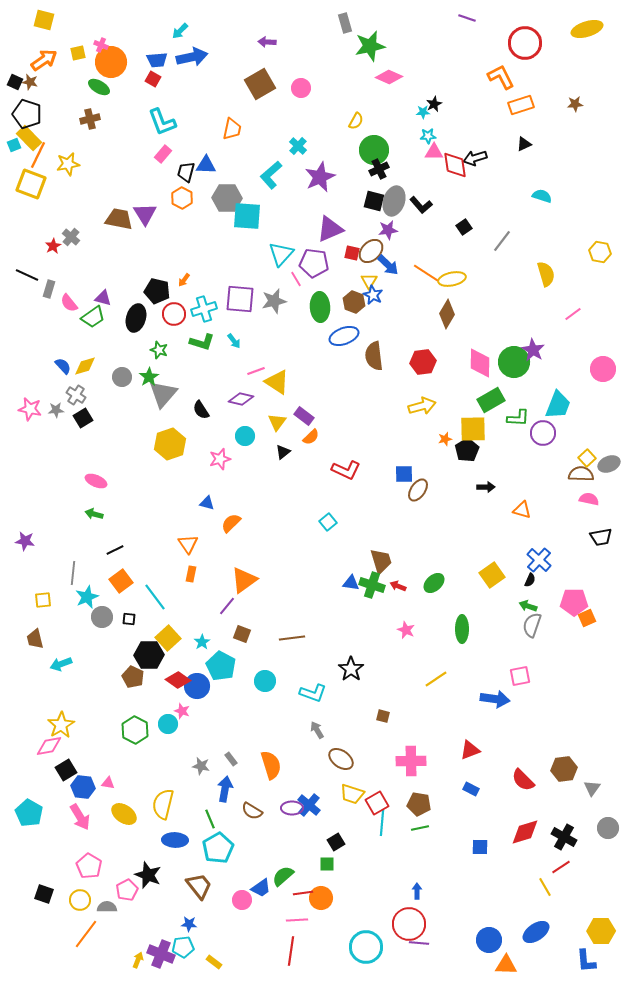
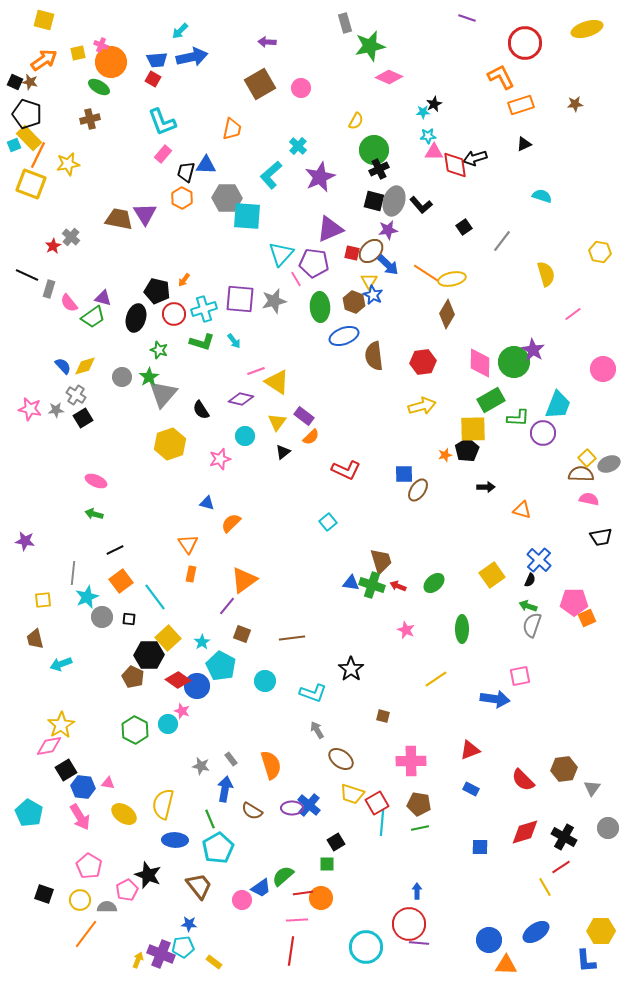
orange star at (445, 439): moved 16 px down
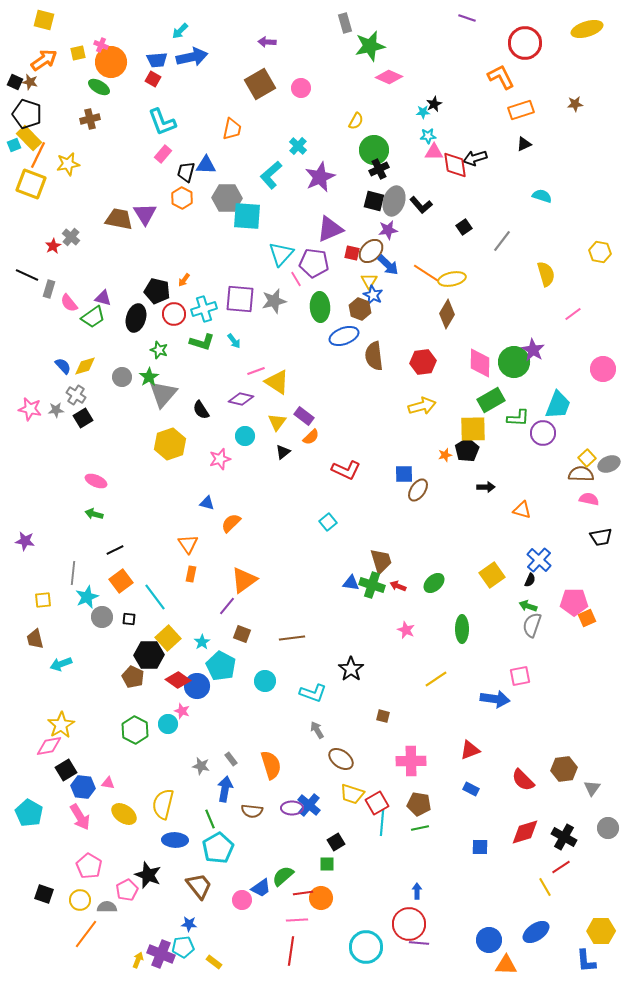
orange rectangle at (521, 105): moved 5 px down
brown hexagon at (354, 302): moved 6 px right, 7 px down
brown semicircle at (252, 811): rotated 25 degrees counterclockwise
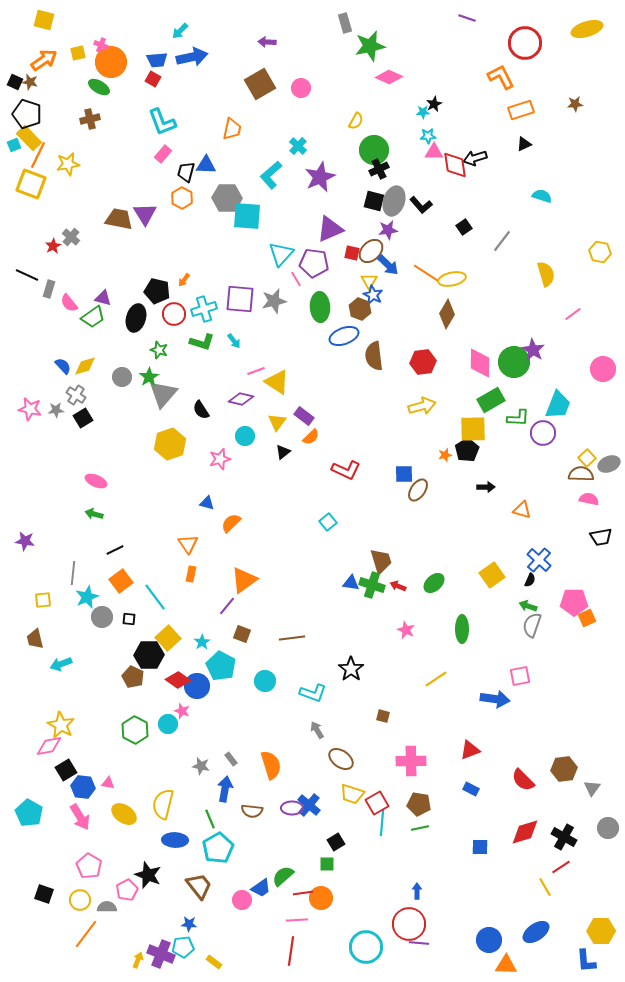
yellow star at (61, 725): rotated 12 degrees counterclockwise
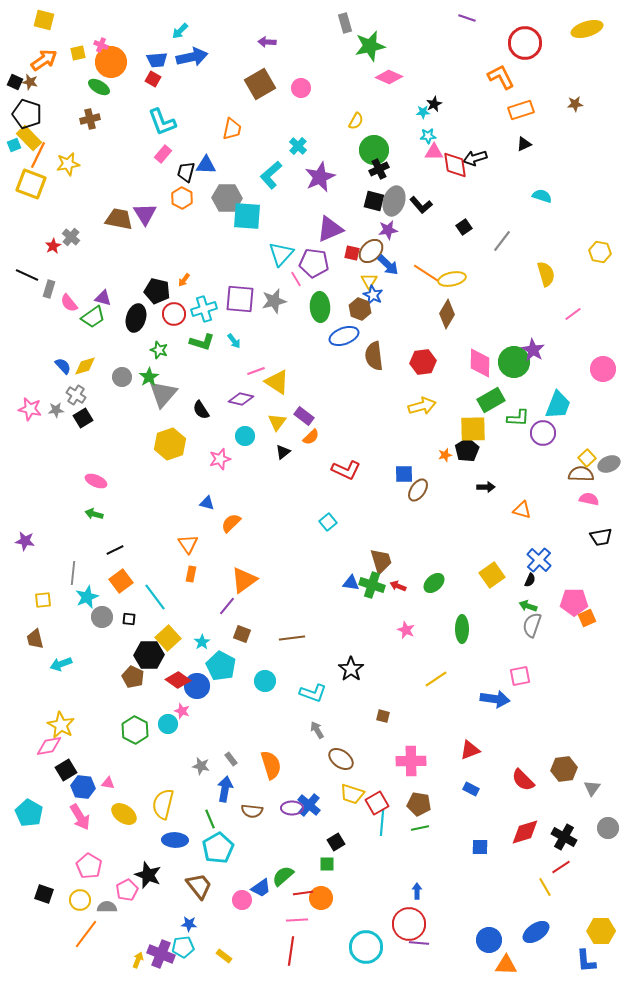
yellow rectangle at (214, 962): moved 10 px right, 6 px up
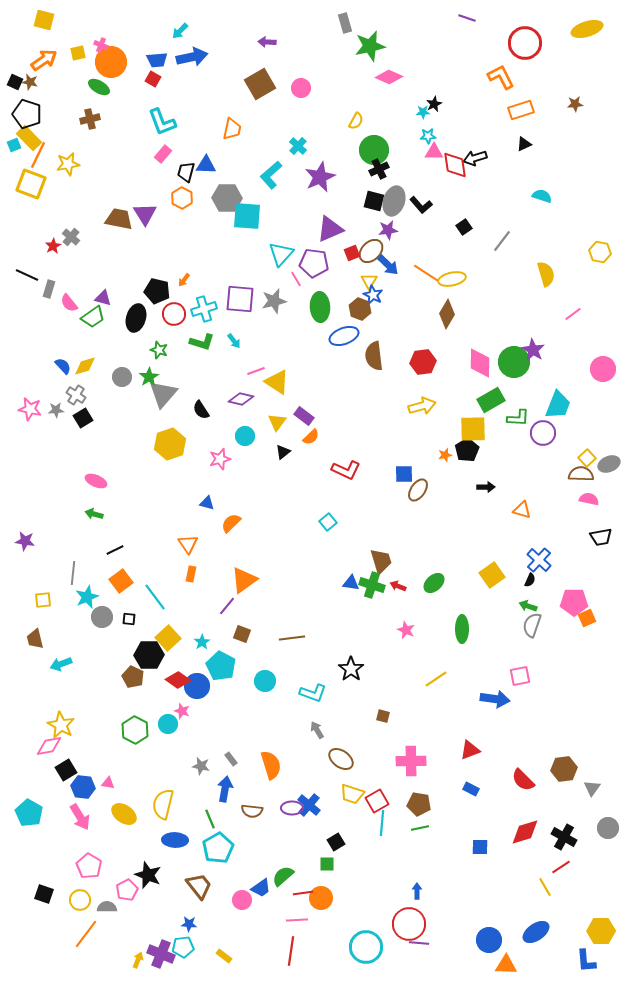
red square at (352, 253): rotated 35 degrees counterclockwise
red square at (377, 803): moved 2 px up
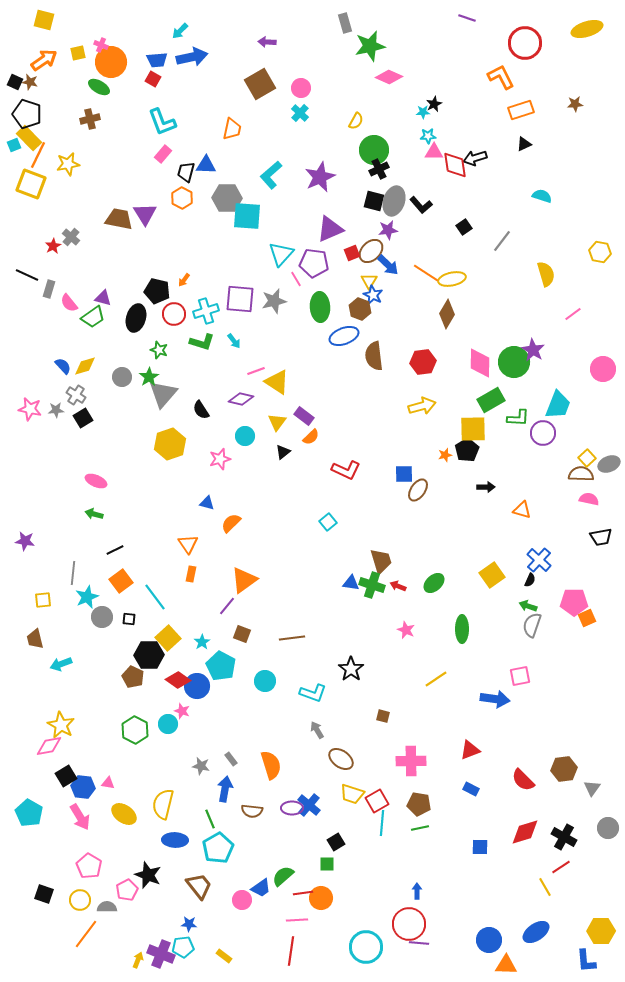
cyan cross at (298, 146): moved 2 px right, 33 px up
cyan cross at (204, 309): moved 2 px right, 2 px down
black square at (66, 770): moved 6 px down
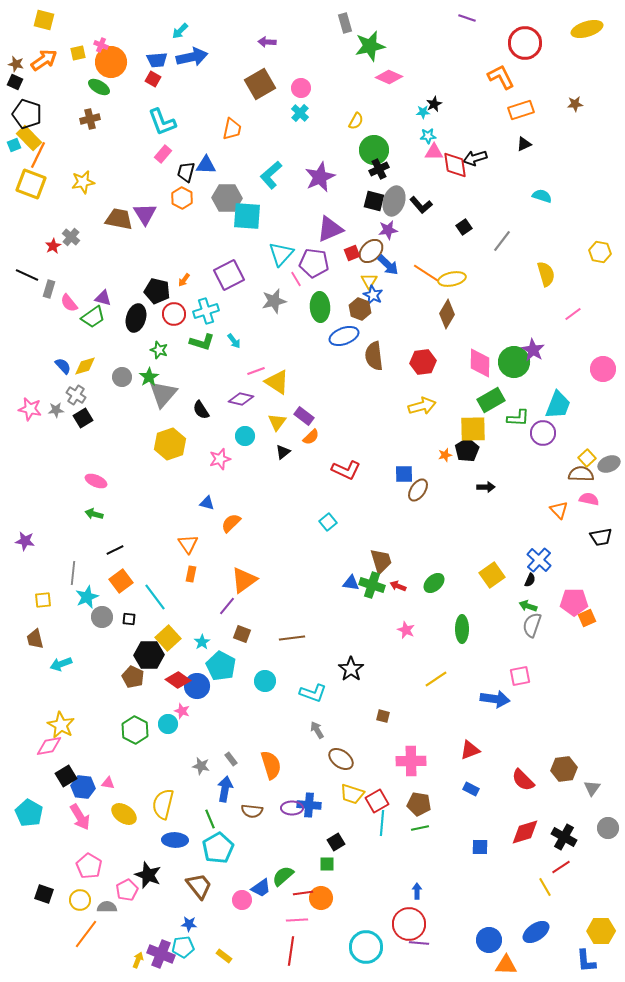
brown star at (30, 82): moved 14 px left, 18 px up
yellow star at (68, 164): moved 15 px right, 18 px down
purple square at (240, 299): moved 11 px left, 24 px up; rotated 32 degrees counterclockwise
orange triangle at (522, 510): moved 37 px right; rotated 30 degrees clockwise
blue cross at (309, 805): rotated 35 degrees counterclockwise
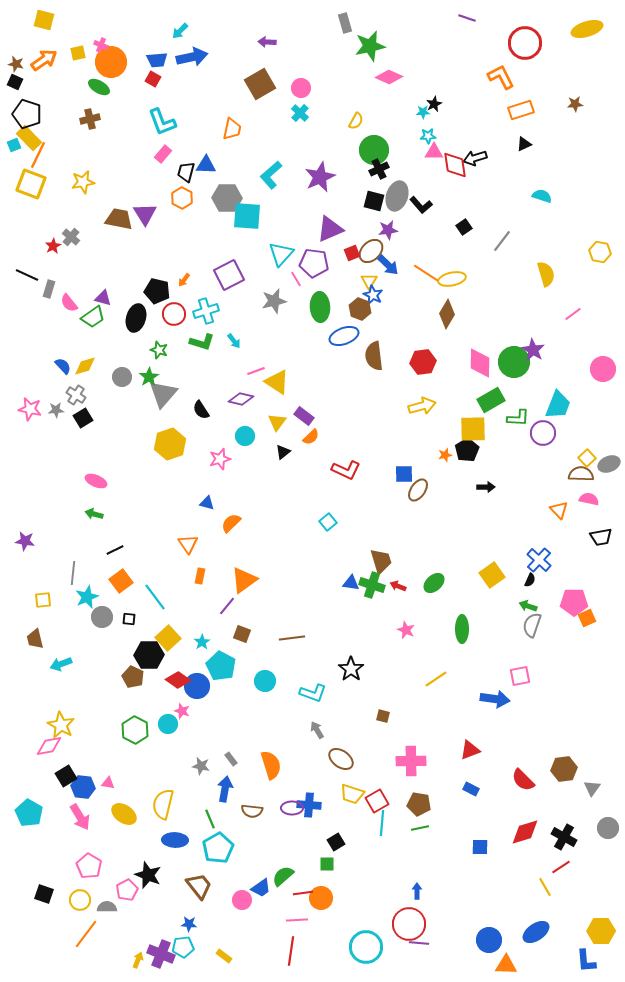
gray ellipse at (394, 201): moved 3 px right, 5 px up
orange rectangle at (191, 574): moved 9 px right, 2 px down
